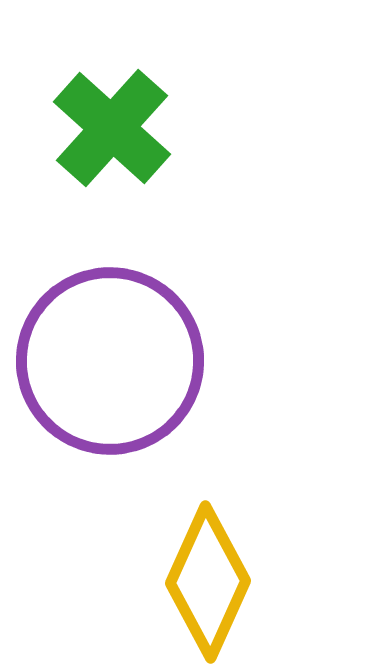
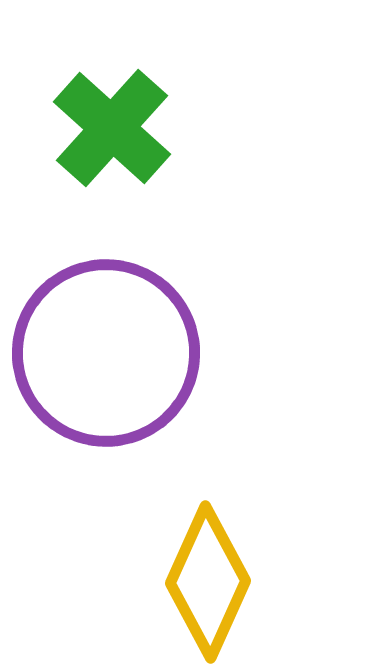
purple circle: moved 4 px left, 8 px up
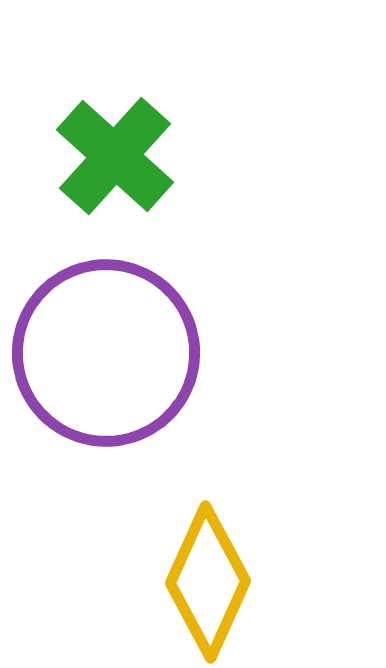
green cross: moved 3 px right, 28 px down
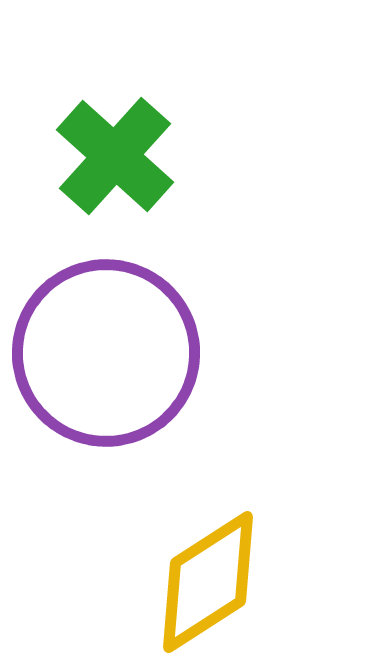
yellow diamond: rotated 33 degrees clockwise
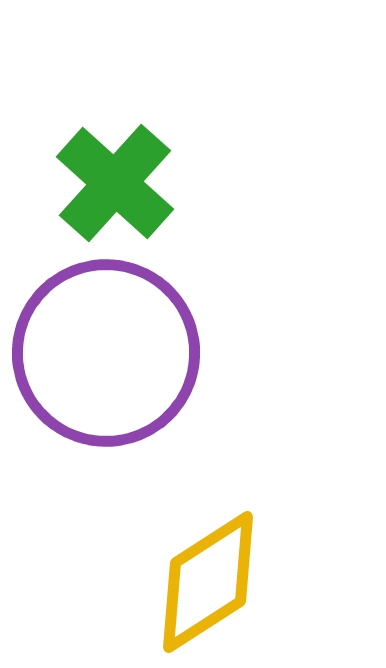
green cross: moved 27 px down
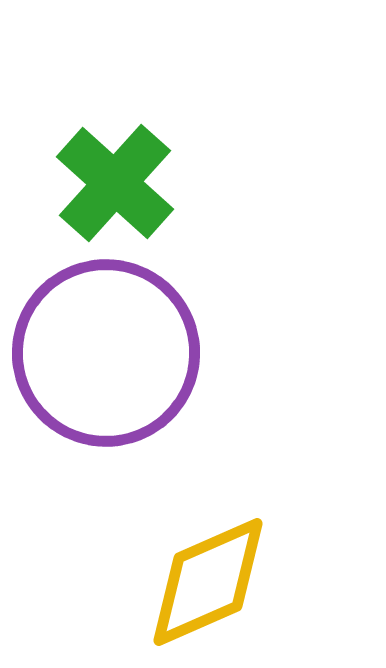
yellow diamond: rotated 9 degrees clockwise
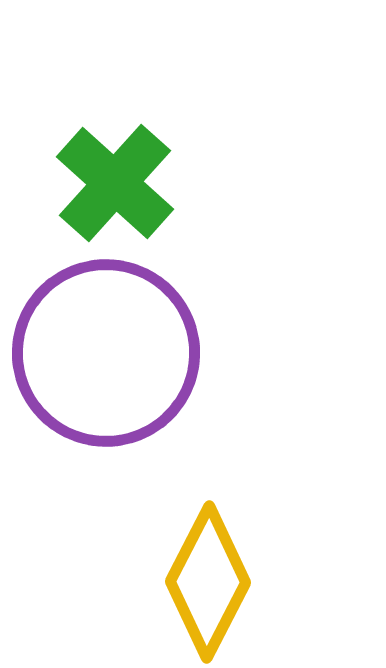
yellow diamond: rotated 39 degrees counterclockwise
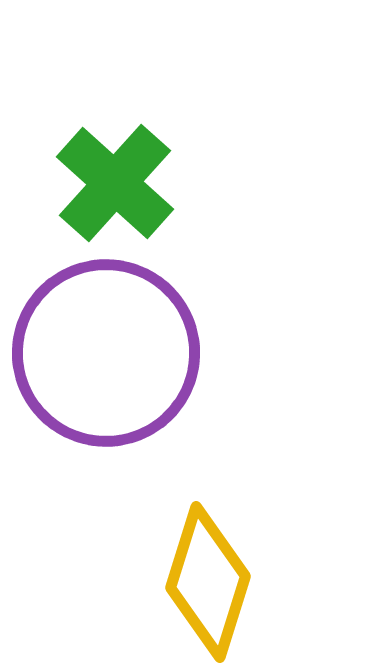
yellow diamond: rotated 10 degrees counterclockwise
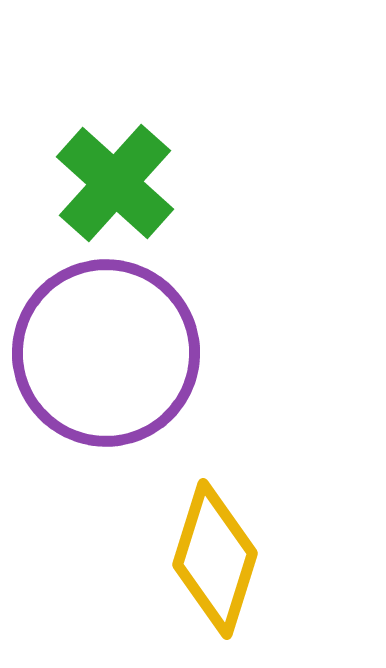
yellow diamond: moved 7 px right, 23 px up
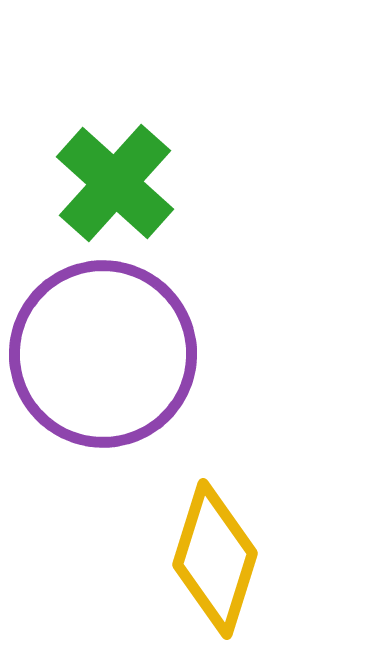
purple circle: moved 3 px left, 1 px down
